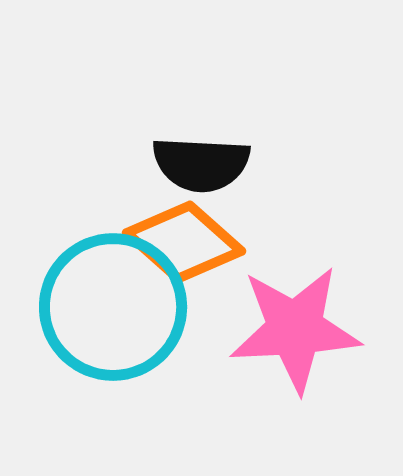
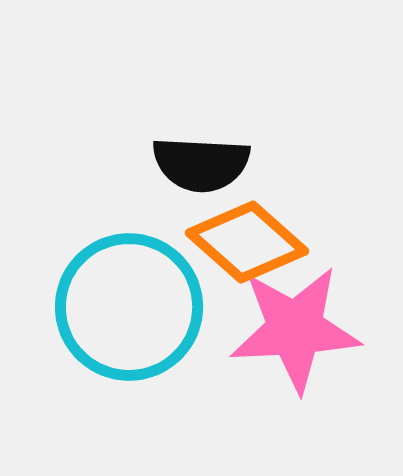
orange diamond: moved 63 px right
cyan circle: moved 16 px right
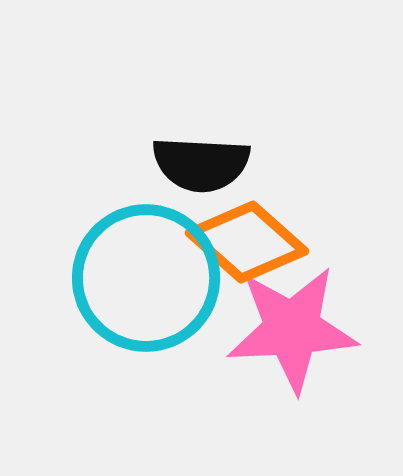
cyan circle: moved 17 px right, 29 px up
pink star: moved 3 px left
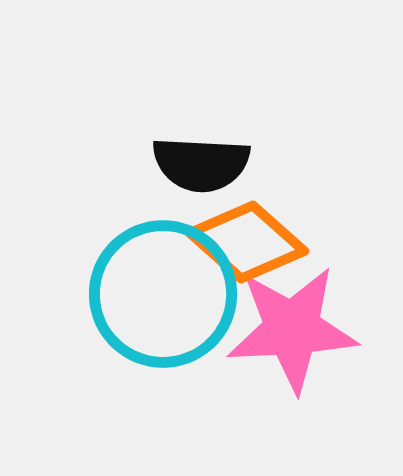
cyan circle: moved 17 px right, 16 px down
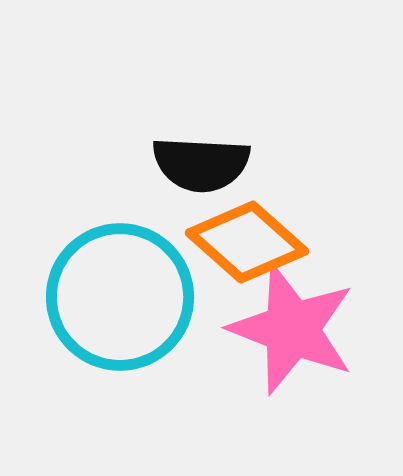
cyan circle: moved 43 px left, 3 px down
pink star: rotated 24 degrees clockwise
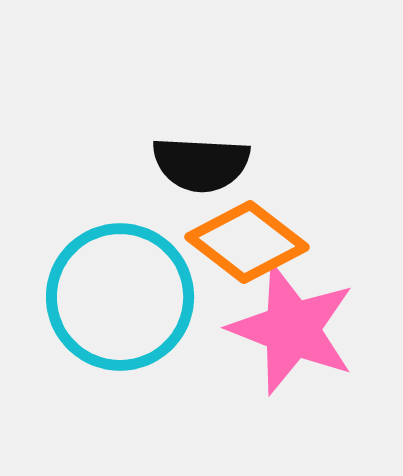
orange diamond: rotated 4 degrees counterclockwise
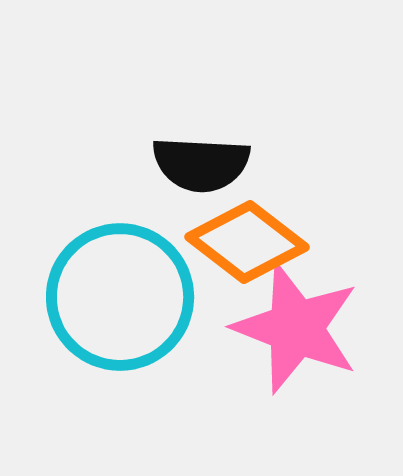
pink star: moved 4 px right, 1 px up
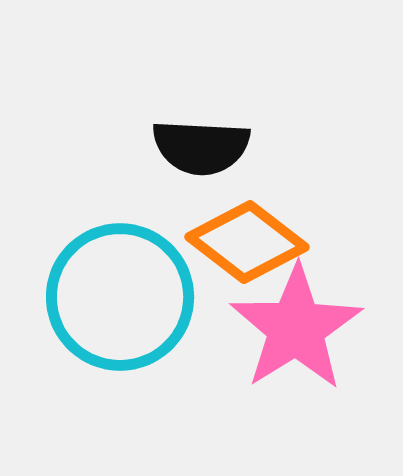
black semicircle: moved 17 px up
pink star: rotated 19 degrees clockwise
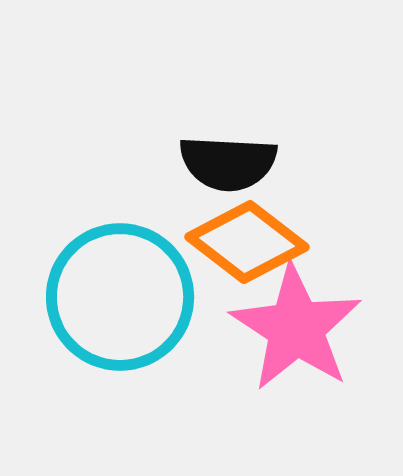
black semicircle: moved 27 px right, 16 px down
pink star: rotated 7 degrees counterclockwise
